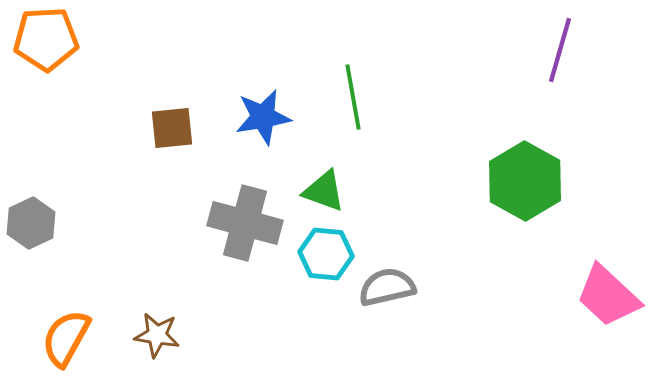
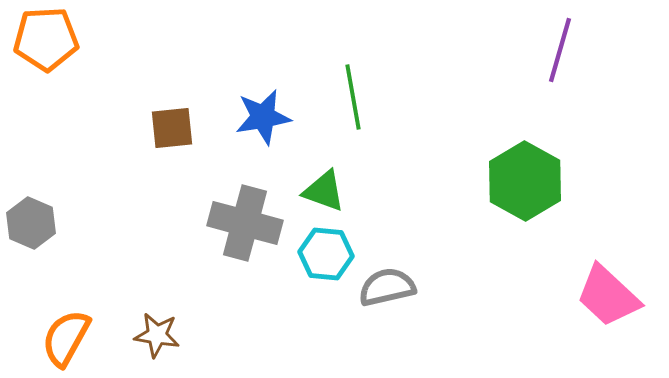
gray hexagon: rotated 12 degrees counterclockwise
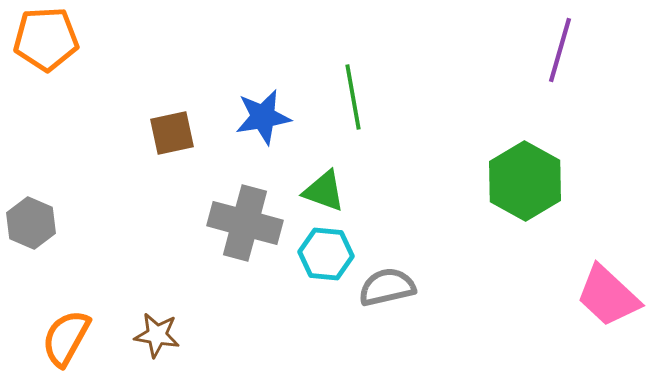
brown square: moved 5 px down; rotated 6 degrees counterclockwise
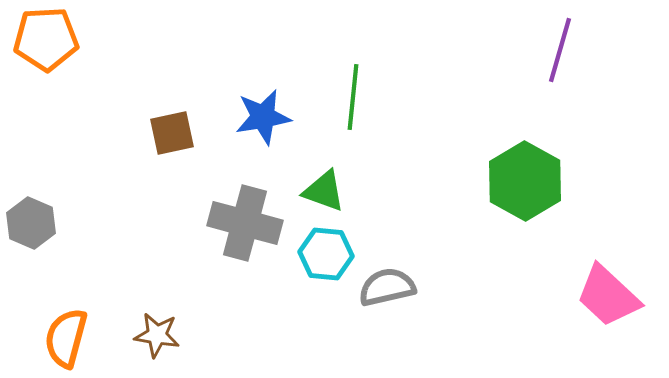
green line: rotated 16 degrees clockwise
orange semicircle: rotated 14 degrees counterclockwise
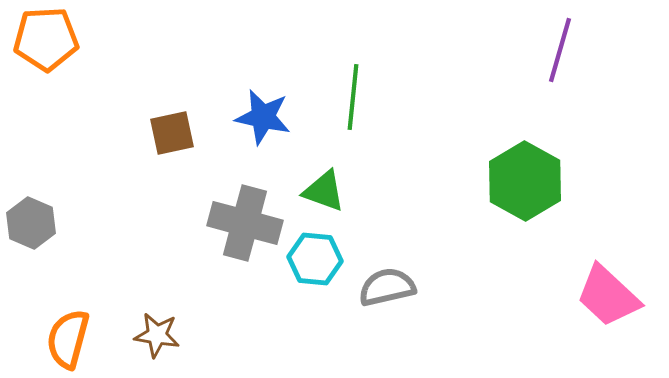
blue star: rotated 22 degrees clockwise
cyan hexagon: moved 11 px left, 5 px down
orange semicircle: moved 2 px right, 1 px down
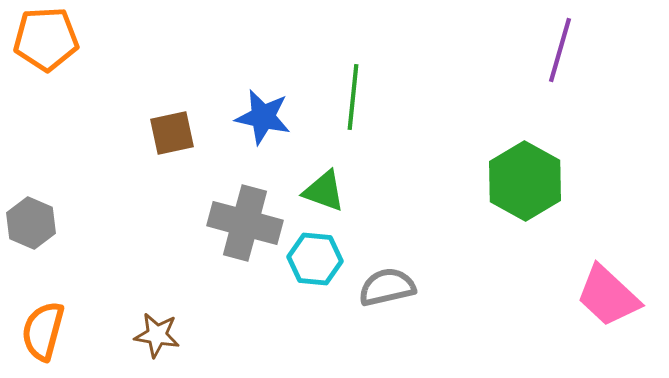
orange semicircle: moved 25 px left, 8 px up
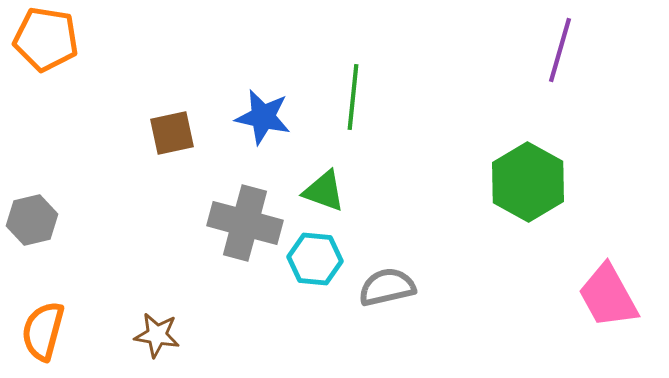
orange pentagon: rotated 12 degrees clockwise
green hexagon: moved 3 px right, 1 px down
gray hexagon: moved 1 px right, 3 px up; rotated 24 degrees clockwise
pink trapezoid: rotated 18 degrees clockwise
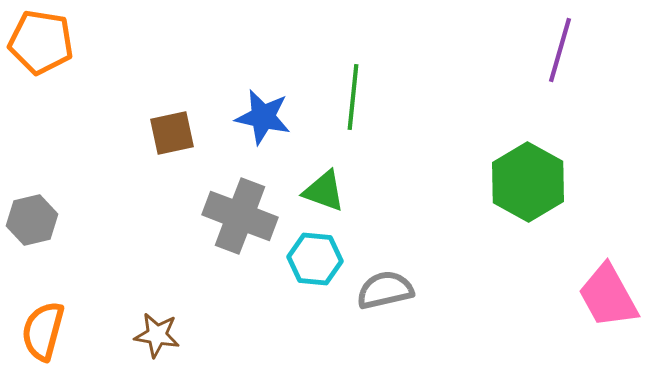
orange pentagon: moved 5 px left, 3 px down
gray cross: moved 5 px left, 7 px up; rotated 6 degrees clockwise
gray semicircle: moved 2 px left, 3 px down
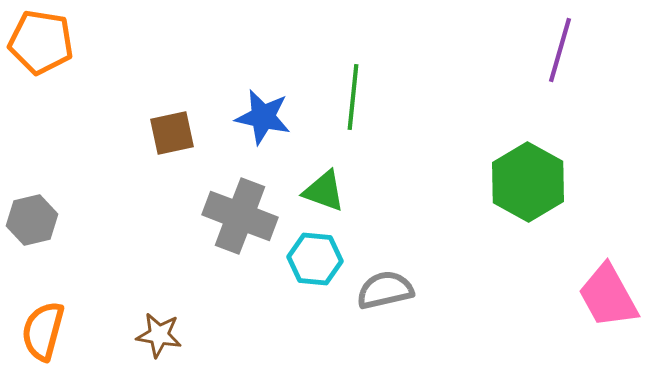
brown star: moved 2 px right
